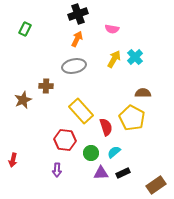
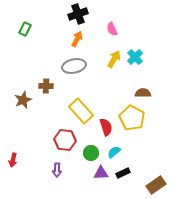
pink semicircle: rotated 56 degrees clockwise
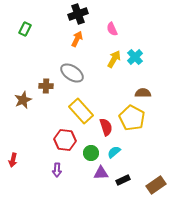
gray ellipse: moved 2 px left, 7 px down; rotated 45 degrees clockwise
black rectangle: moved 7 px down
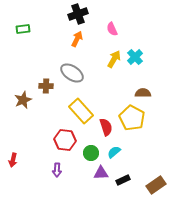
green rectangle: moved 2 px left; rotated 56 degrees clockwise
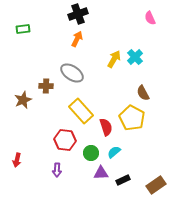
pink semicircle: moved 38 px right, 11 px up
brown semicircle: rotated 119 degrees counterclockwise
red arrow: moved 4 px right
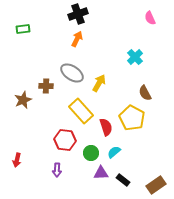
yellow arrow: moved 15 px left, 24 px down
brown semicircle: moved 2 px right
black rectangle: rotated 64 degrees clockwise
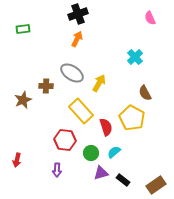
purple triangle: rotated 14 degrees counterclockwise
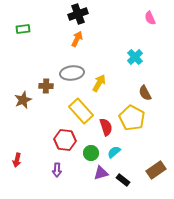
gray ellipse: rotated 40 degrees counterclockwise
brown rectangle: moved 15 px up
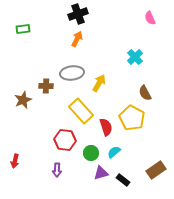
red arrow: moved 2 px left, 1 px down
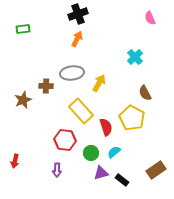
black rectangle: moved 1 px left
